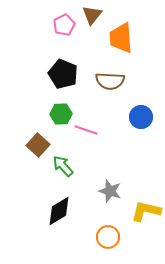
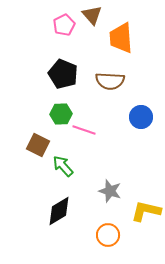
brown triangle: rotated 20 degrees counterclockwise
pink line: moved 2 px left
brown square: rotated 15 degrees counterclockwise
orange circle: moved 2 px up
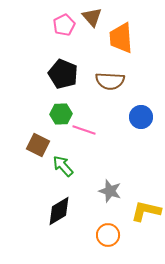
brown triangle: moved 2 px down
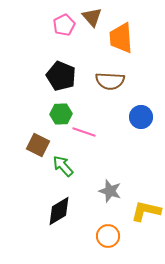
black pentagon: moved 2 px left, 2 px down
pink line: moved 2 px down
orange circle: moved 1 px down
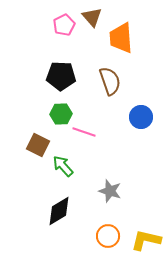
black pentagon: rotated 20 degrees counterclockwise
brown semicircle: rotated 112 degrees counterclockwise
yellow L-shape: moved 29 px down
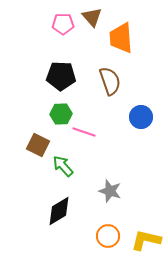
pink pentagon: moved 1 px left, 1 px up; rotated 25 degrees clockwise
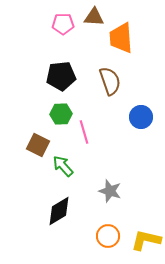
brown triangle: moved 2 px right; rotated 45 degrees counterclockwise
black pentagon: rotated 8 degrees counterclockwise
pink line: rotated 55 degrees clockwise
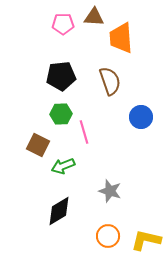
green arrow: rotated 70 degrees counterclockwise
